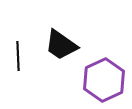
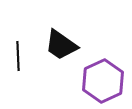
purple hexagon: moved 1 px left, 1 px down
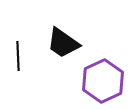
black trapezoid: moved 2 px right, 2 px up
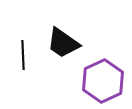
black line: moved 5 px right, 1 px up
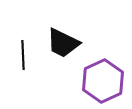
black trapezoid: rotated 9 degrees counterclockwise
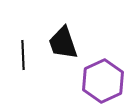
black trapezoid: rotated 45 degrees clockwise
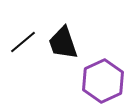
black line: moved 13 px up; rotated 52 degrees clockwise
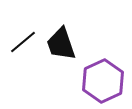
black trapezoid: moved 2 px left, 1 px down
